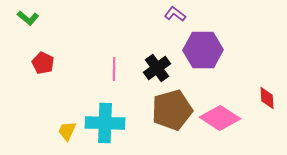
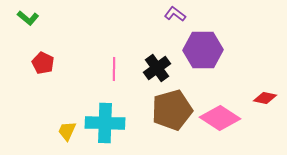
red diamond: moved 2 px left; rotated 75 degrees counterclockwise
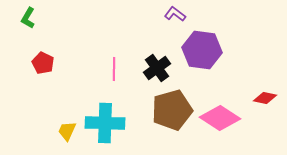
green L-shape: rotated 80 degrees clockwise
purple hexagon: moved 1 px left; rotated 9 degrees clockwise
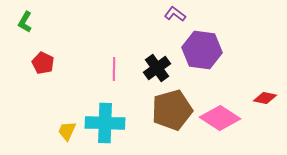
green L-shape: moved 3 px left, 4 px down
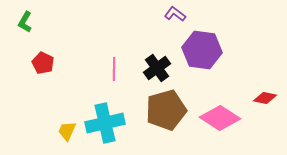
brown pentagon: moved 6 px left
cyan cross: rotated 15 degrees counterclockwise
